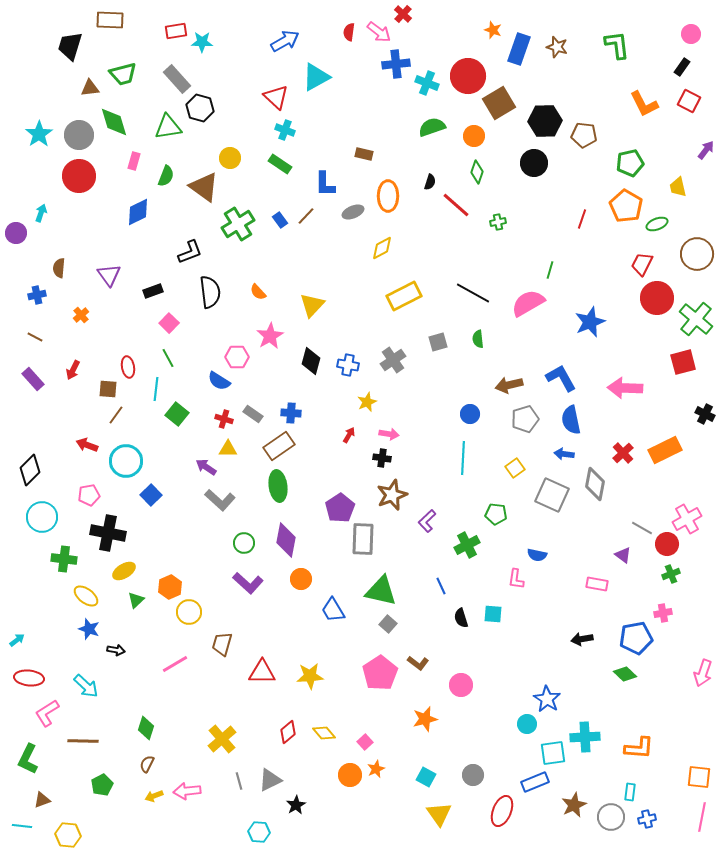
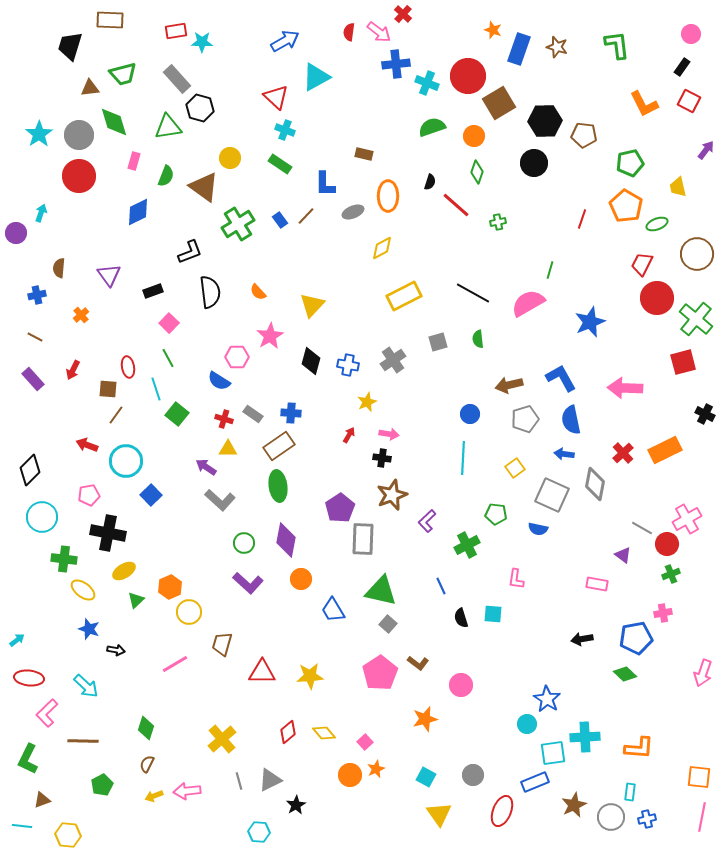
cyan line at (156, 389): rotated 25 degrees counterclockwise
blue semicircle at (537, 555): moved 1 px right, 26 px up
yellow ellipse at (86, 596): moved 3 px left, 6 px up
pink L-shape at (47, 713): rotated 12 degrees counterclockwise
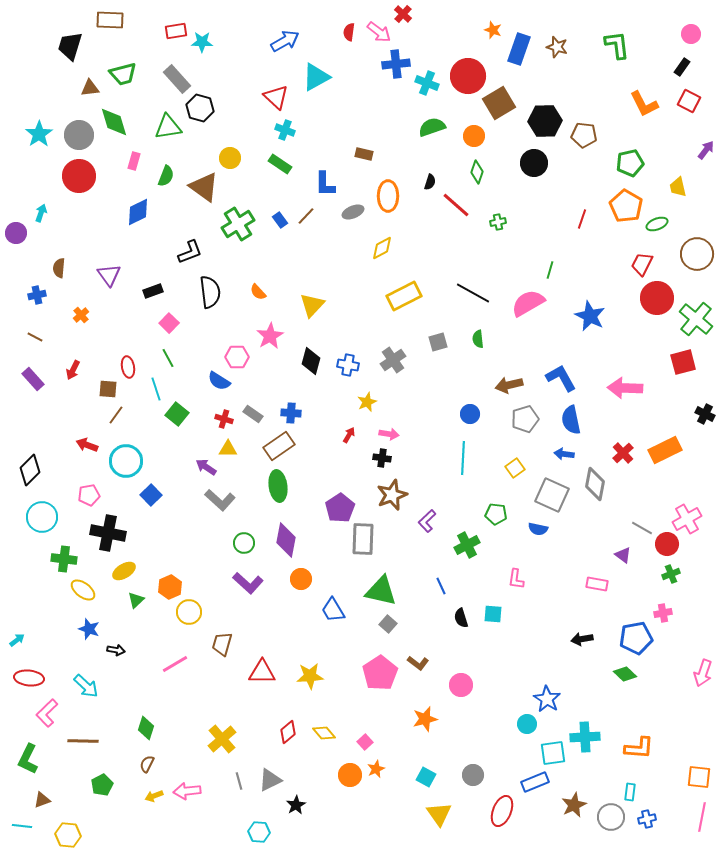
blue star at (590, 322): moved 6 px up; rotated 24 degrees counterclockwise
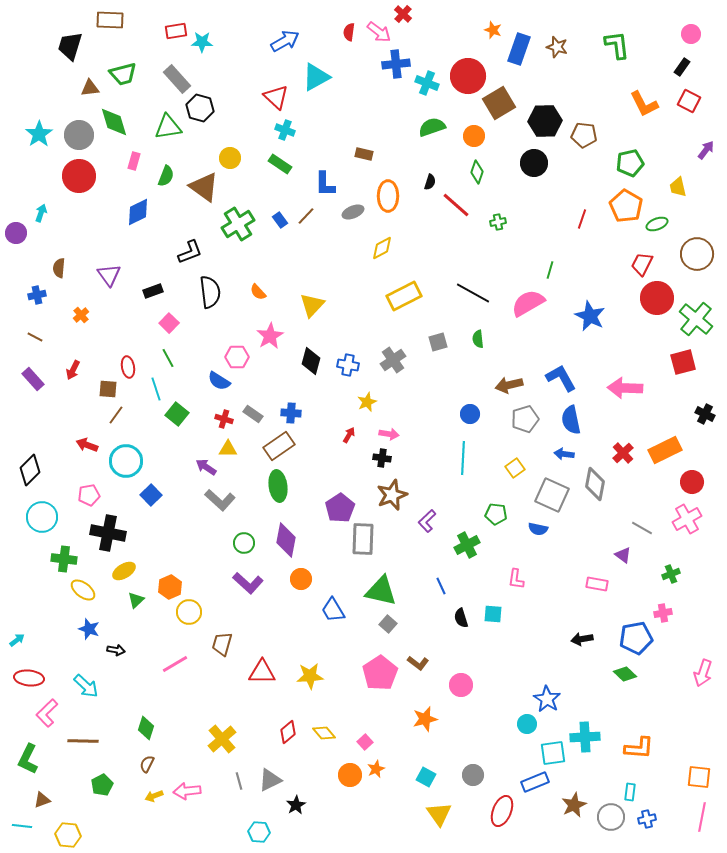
red circle at (667, 544): moved 25 px right, 62 px up
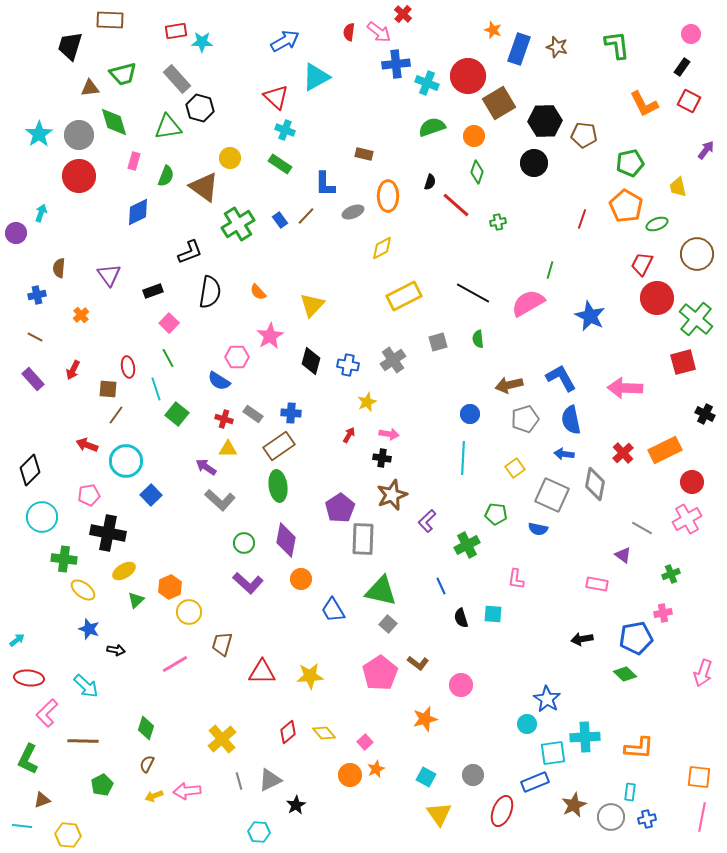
black semicircle at (210, 292): rotated 16 degrees clockwise
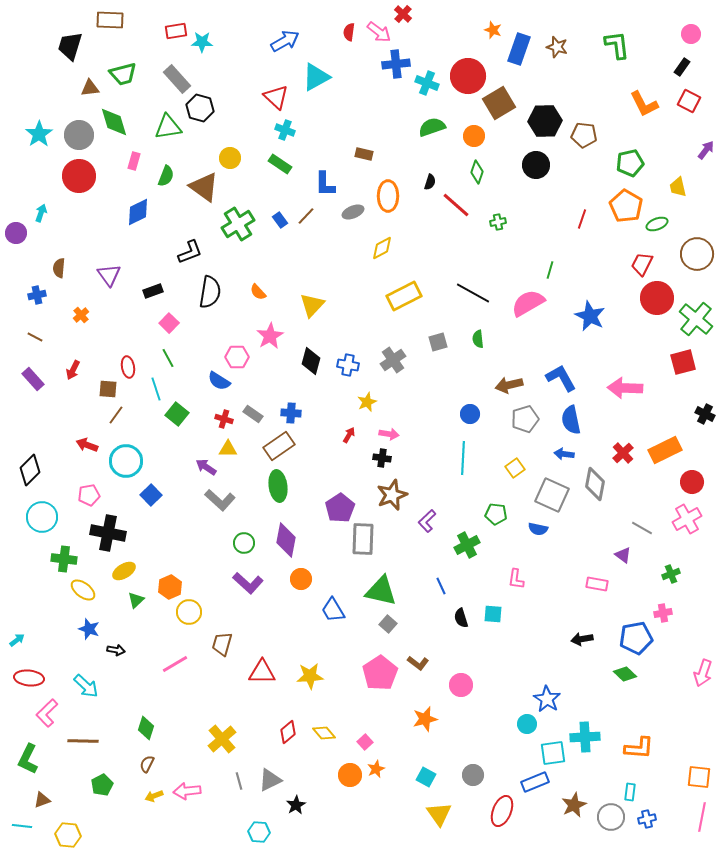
black circle at (534, 163): moved 2 px right, 2 px down
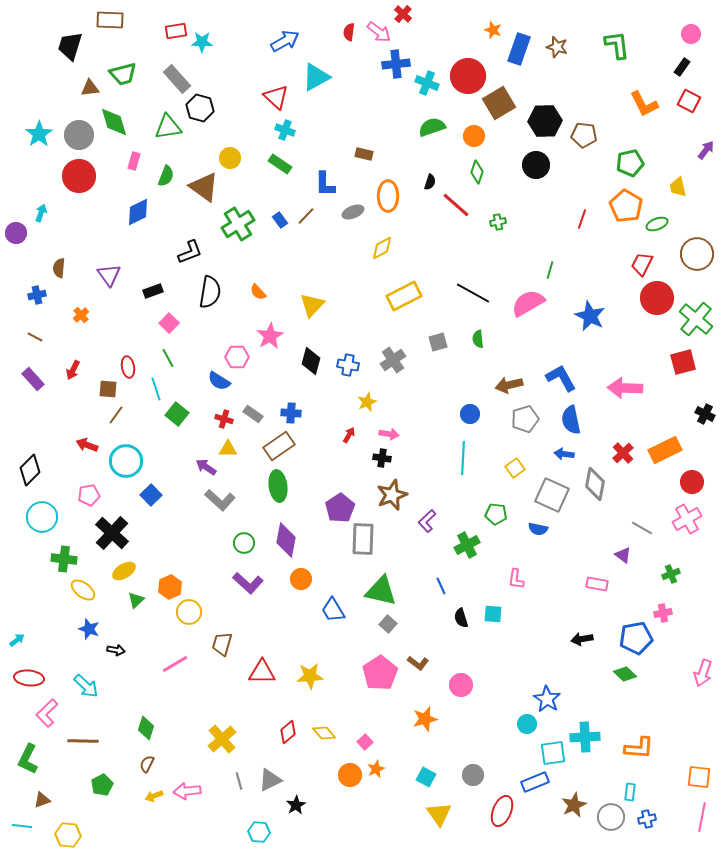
black cross at (108, 533): moved 4 px right; rotated 32 degrees clockwise
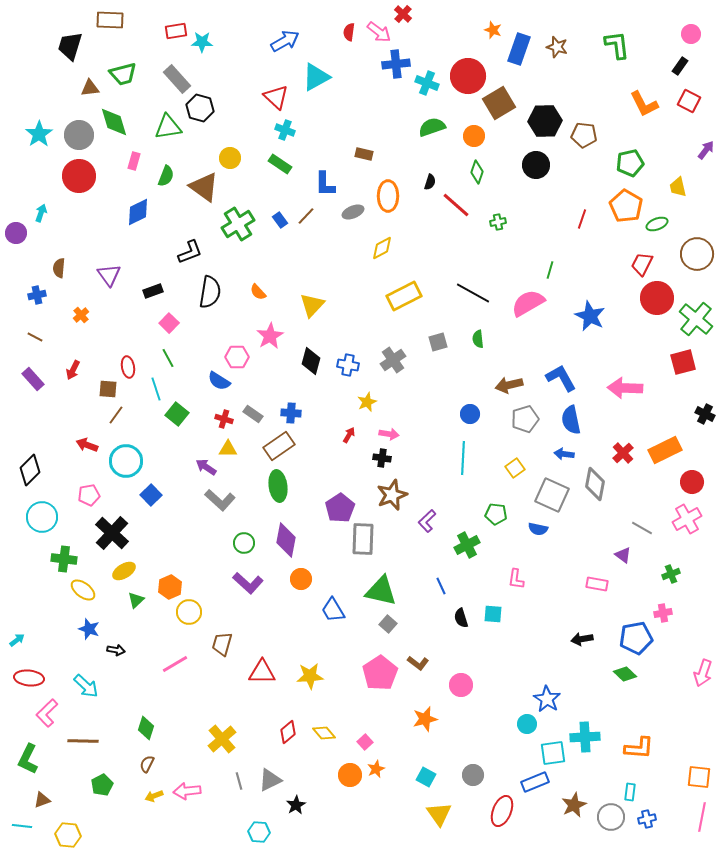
black rectangle at (682, 67): moved 2 px left, 1 px up
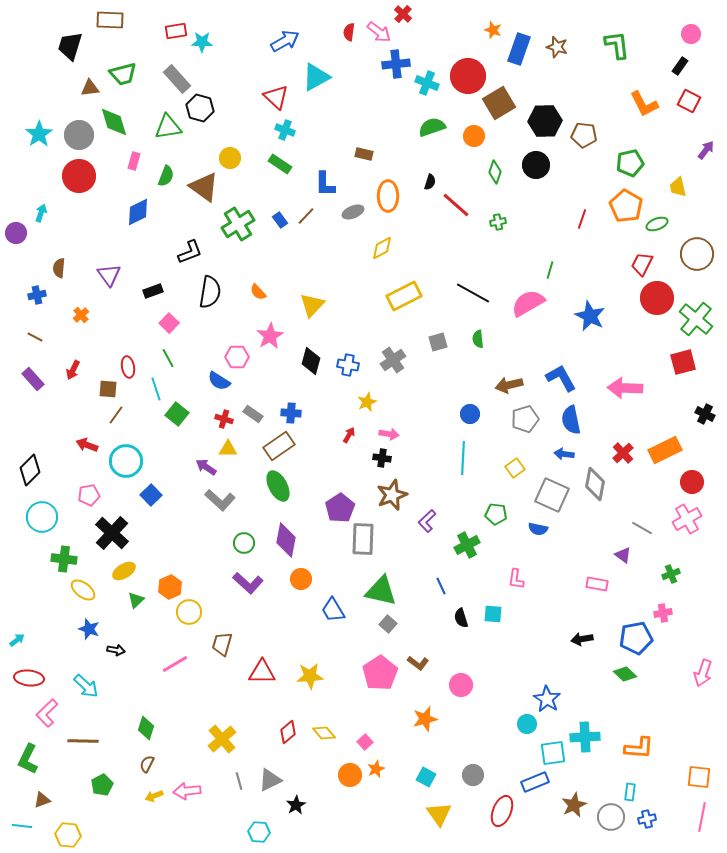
green diamond at (477, 172): moved 18 px right
green ellipse at (278, 486): rotated 20 degrees counterclockwise
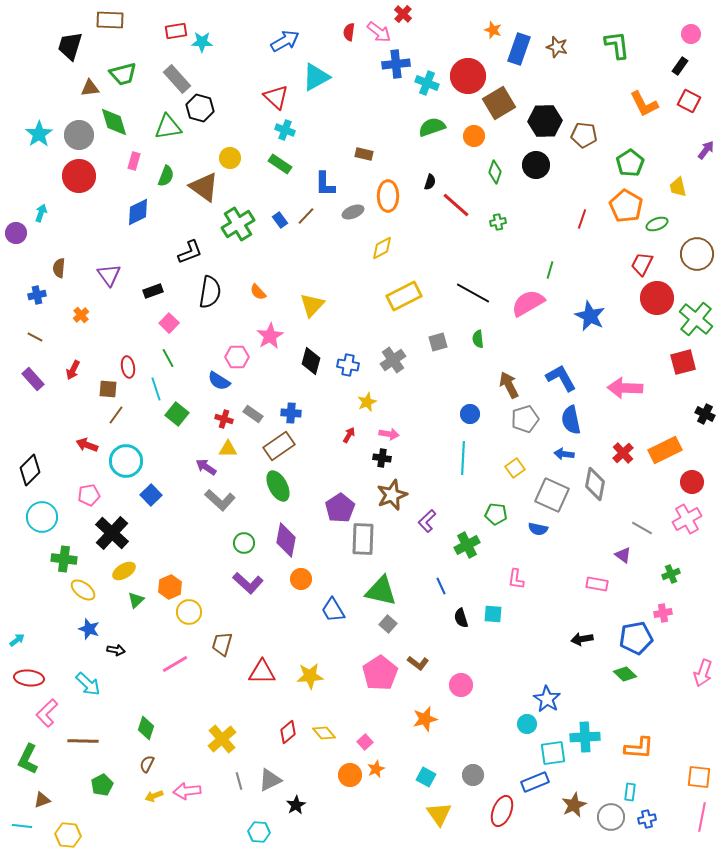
green pentagon at (630, 163): rotated 20 degrees counterclockwise
brown arrow at (509, 385): rotated 76 degrees clockwise
cyan arrow at (86, 686): moved 2 px right, 2 px up
